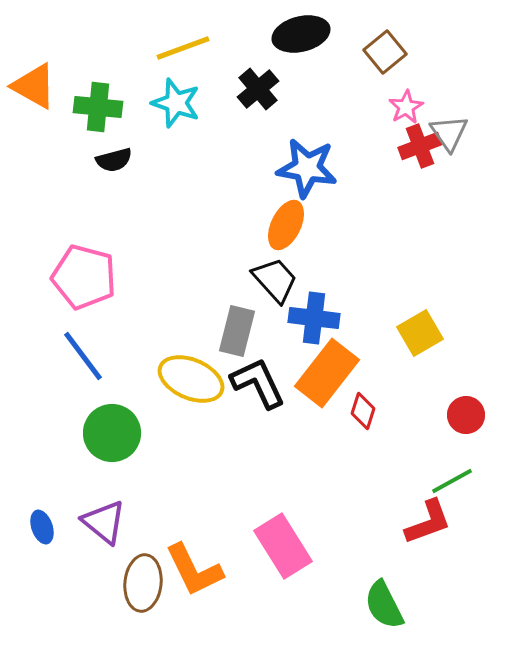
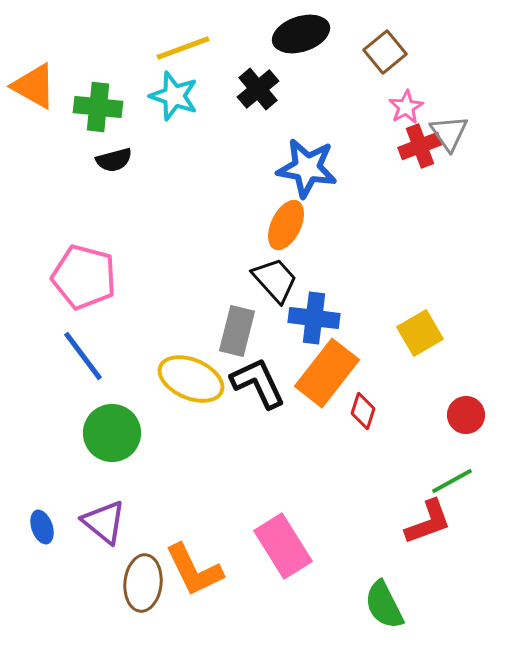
black ellipse: rotated 4 degrees counterclockwise
cyan star: moved 2 px left, 7 px up
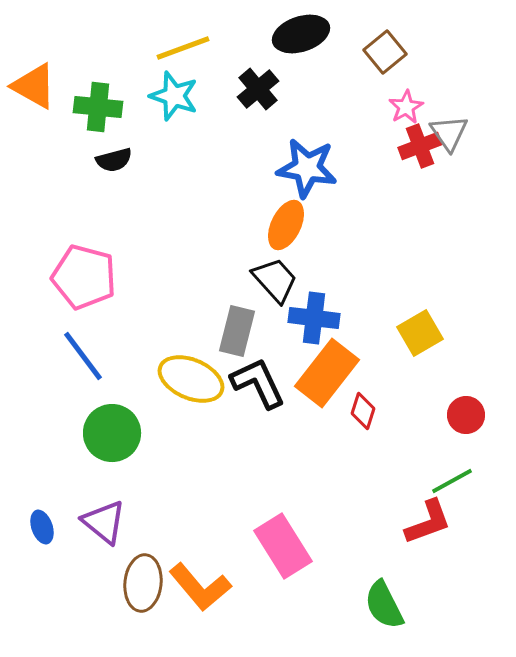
orange L-shape: moved 6 px right, 17 px down; rotated 14 degrees counterclockwise
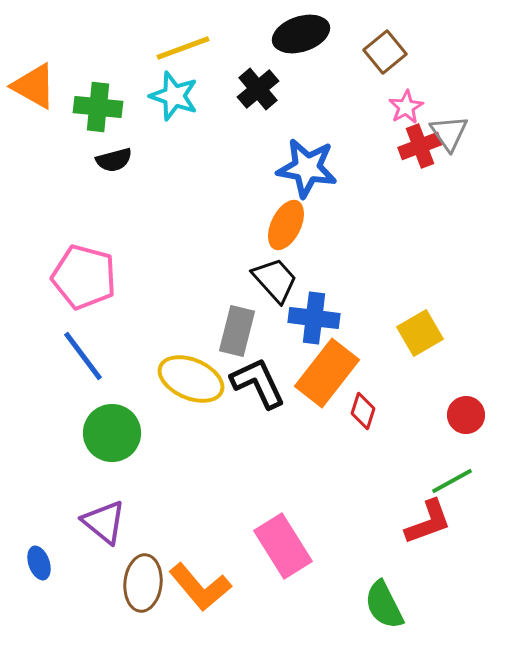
blue ellipse: moved 3 px left, 36 px down
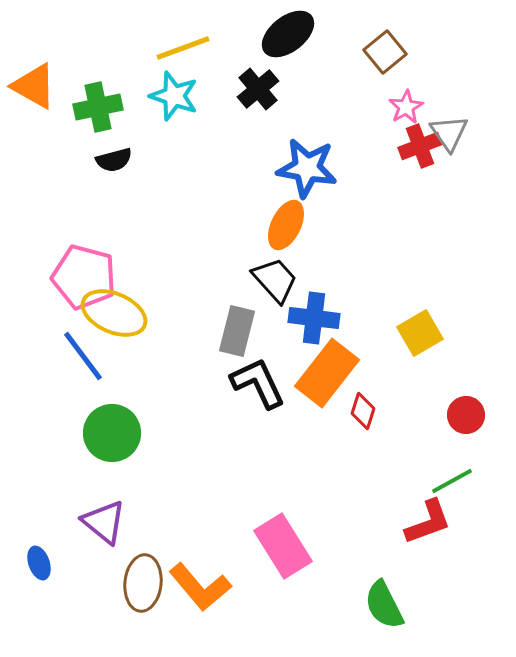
black ellipse: moved 13 px left; rotated 20 degrees counterclockwise
green cross: rotated 18 degrees counterclockwise
yellow ellipse: moved 77 px left, 66 px up
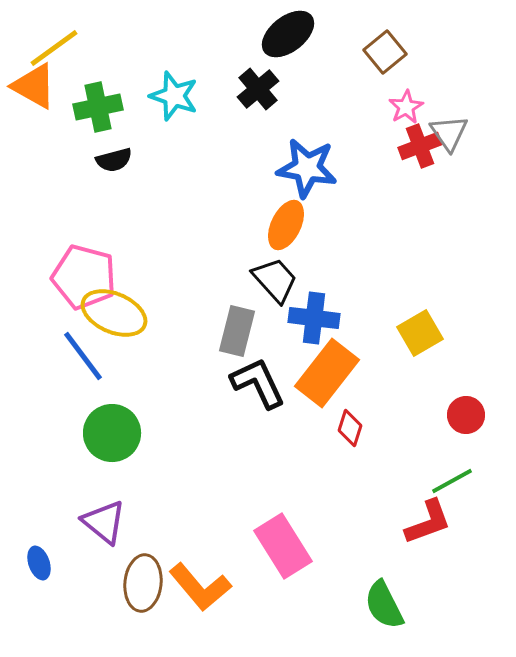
yellow line: moved 129 px left; rotated 16 degrees counterclockwise
red diamond: moved 13 px left, 17 px down
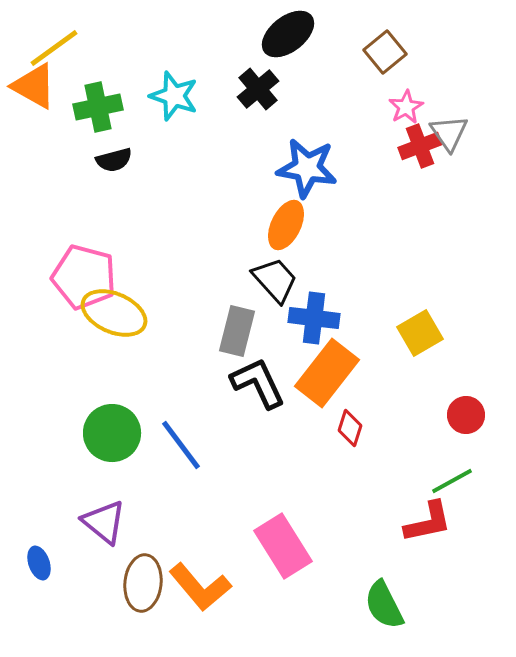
blue line: moved 98 px right, 89 px down
red L-shape: rotated 8 degrees clockwise
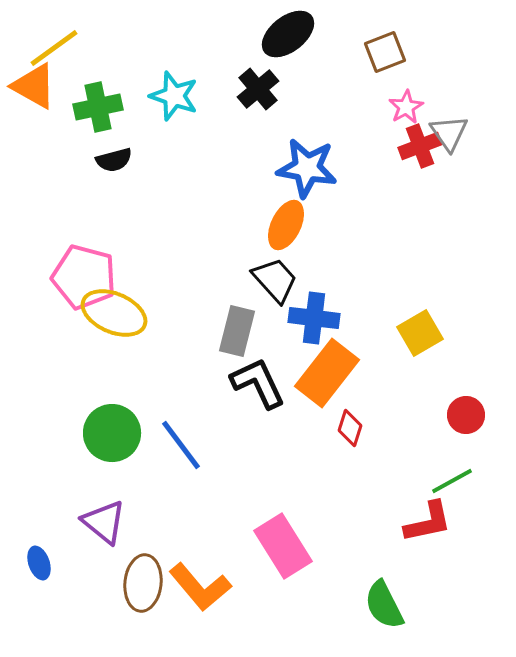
brown square: rotated 18 degrees clockwise
